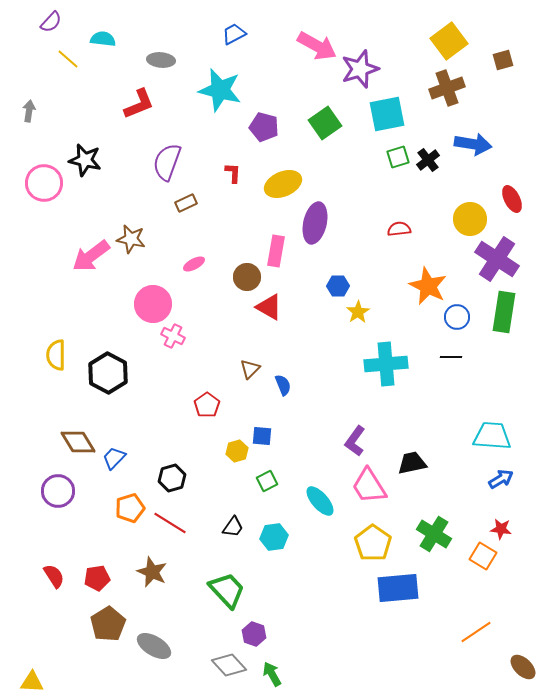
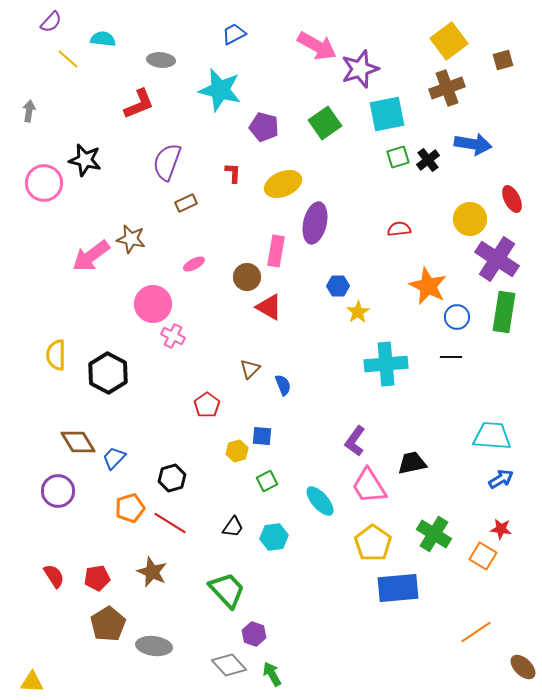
gray ellipse at (154, 646): rotated 24 degrees counterclockwise
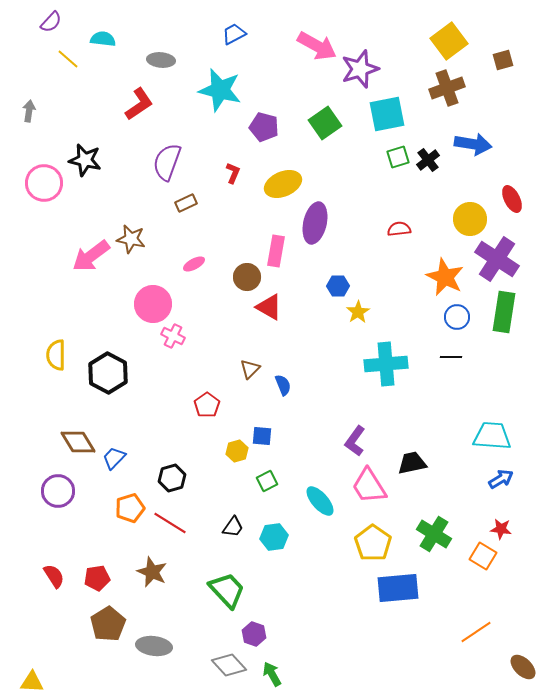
red L-shape at (139, 104): rotated 12 degrees counterclockwise
red L-shape at (233, 173): rotated 20 degrees clockwise
orange star at (428, 286): moved 17 px right, 9 px up
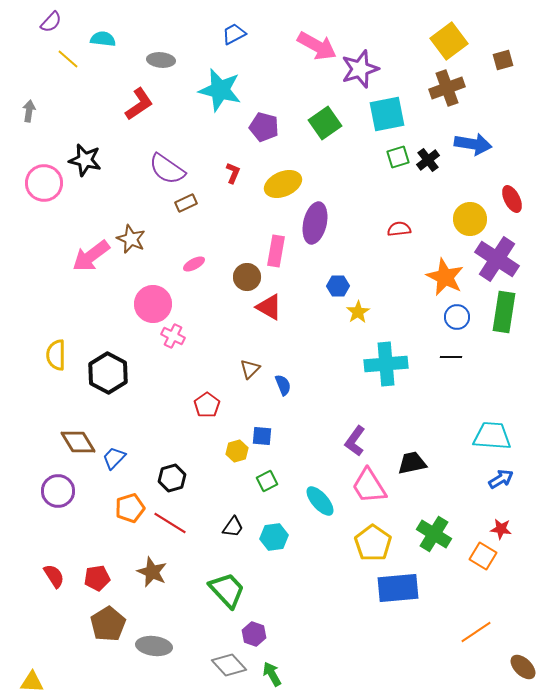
purple semicircle at (167, 162): moved 7 px down; rotated 75 degrees counterclockwise
brown star at (131, 239): rotated 12 degrees clockwise
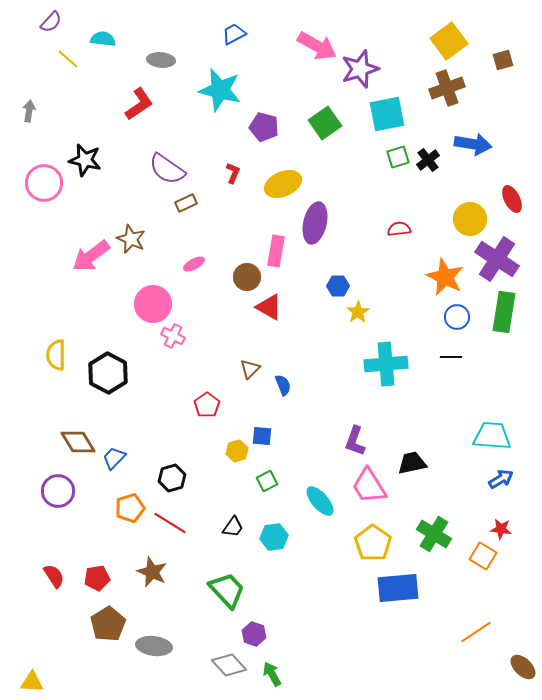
purple L-shape at (355, 441): rotated 16 degrees counterclockwise
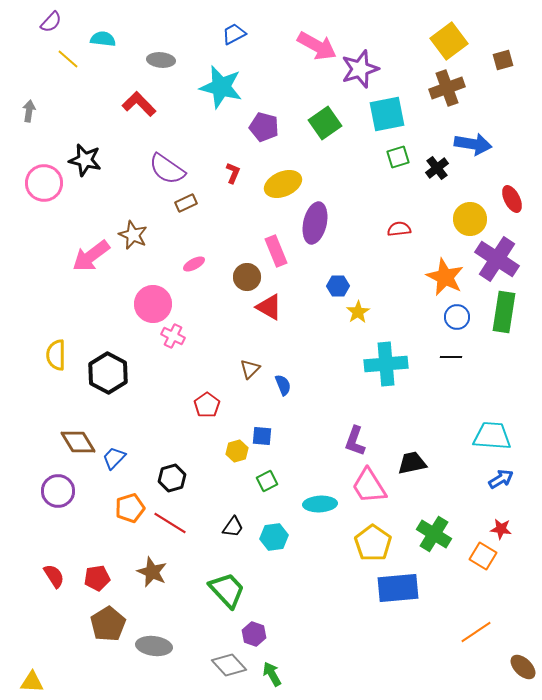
cyan star at (220, 90): moved 1 px right, 3 px up
red L-shape at (139, 104): rotated 100 degrees counterclockwise
black cross at (428, 160): moved 9 px right, 8 px down
brown star at (131, 239): moved 2 px right, 4 px up
pink rectangle at (276, 251): rotated 32 degrees counterclockwise
cyan ellipse at (320, 501): moved 3 px down; rotated 52 degrees counterclockwise
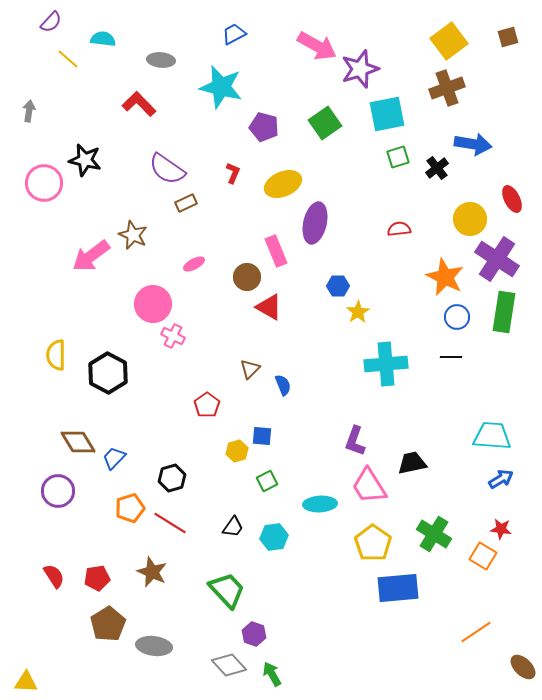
brown square at (503, 60): moved 5 px right, 23 px up
yellow triangle at (32, 682): moved 6 px left
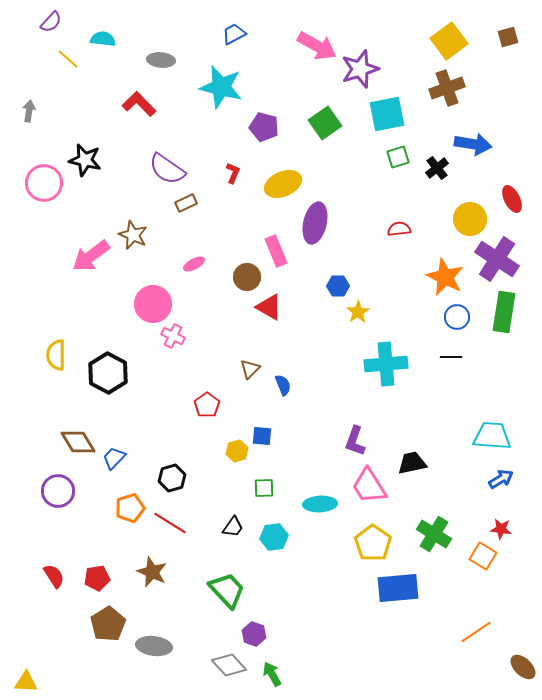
green square at (267, 481): moved 3 px left, 7 px down; rotated 25 degrees clockwise
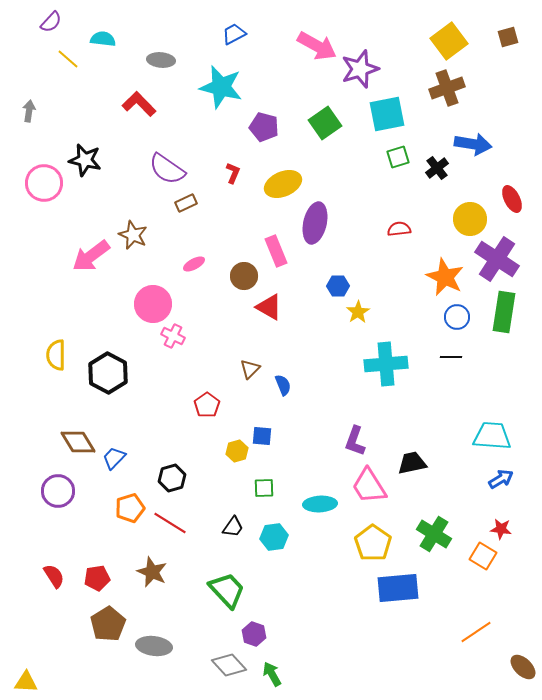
brown circle at (247, 277): moved 3 px left, 1 px up
